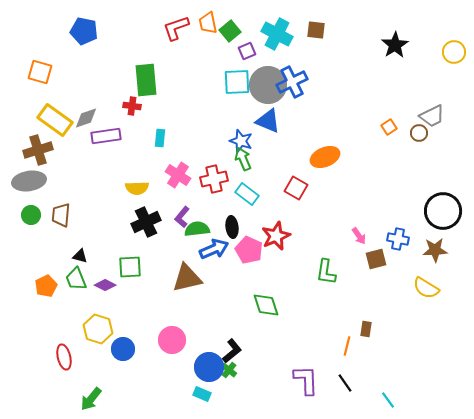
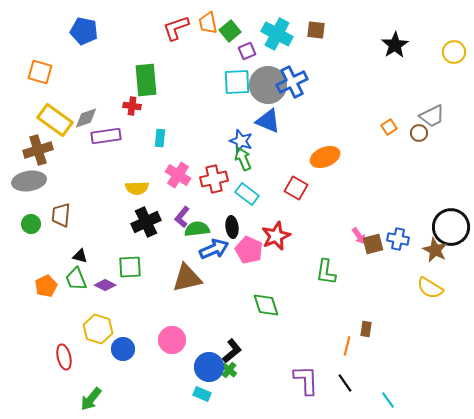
black circle at (443, 211): moved 8 px right, 16 px down
green circle at (31, 215): moved 9 px down
brown star at (435, 250): rotated 30 degrees clockwise
brown square at (376, 259): moved 3 px left, 15 px up
yellow semicircle at (426, 288): moved 4 px right
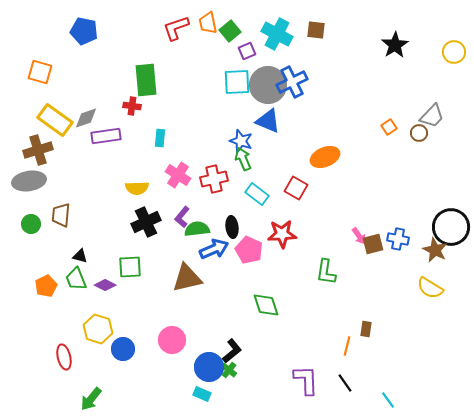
gray trapezoid at (432, 116): rotated 20 degrees counterclockwise
cyan rectangle at (247, 194): moved 10 px right
red star at (276, 236): moved 6 px right, 2 px up; rotated 20 degrees clockwise
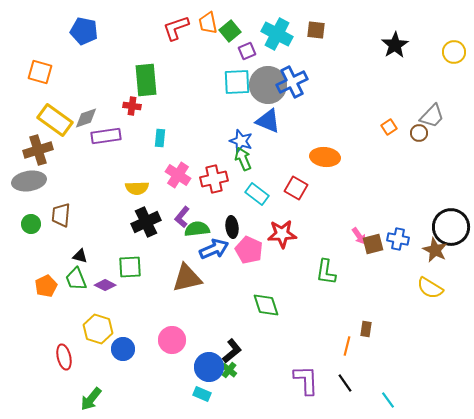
orange ellipse at (325, 157): rotated 28 degrees clockwise
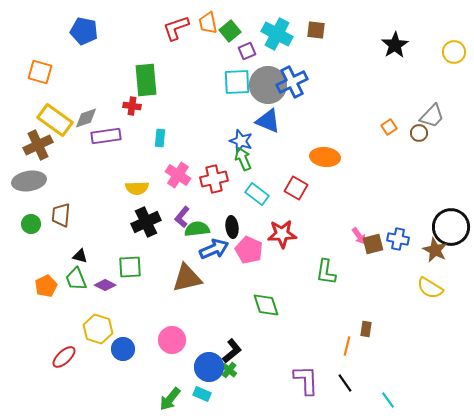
brown cross at (38, 150): moved 5 px up; rotated 8 degrees counterclockwise
red ellipse at (64, 357): rotated 60 degrees clockwise
green arrow at (91, 399): moved 79 px right
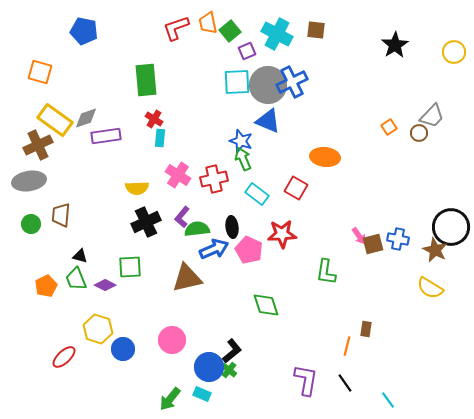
red cross at (132, 106): moved 22 px right, 13 px down; rotated 24 degrees clockwise
purple L-shape at (306, 380): rotated 12 degrees clockwise
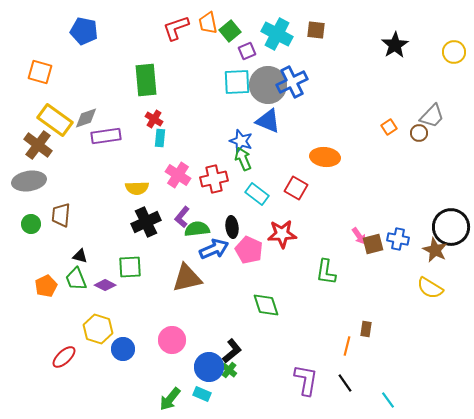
brown cross at (38, 145): rotated 28 degrees counterclockwise
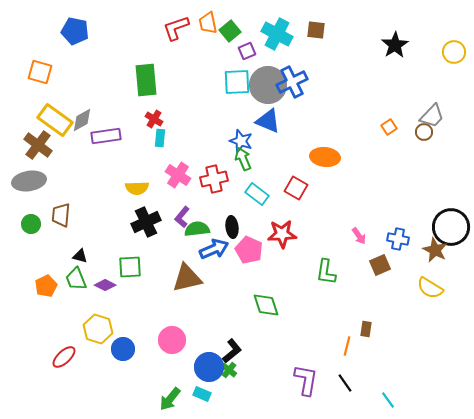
blue pentagon at (84, 31): moved 9 px left
gray diamond at (86, 118): moved 4 px left, 2 px down; rotated 10 degrees counterclockwise
brown circle at (419, 133): moved 5 px right, 1 px up
brown square at (373, 244): moved 7 px right, 21 px down; rotated 10 degrees counterclockwise
